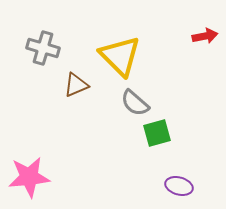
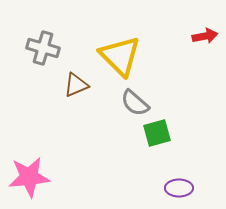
purple ellipse: moved 2 px down; rotated 16 degrees counterclockwise
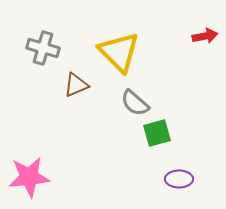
yellow triangle: moved 1 px left, 4 px up
purple ellipse: moved 9 px up
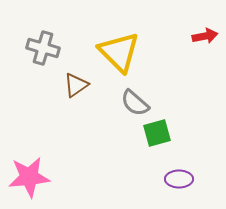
brown triangle: rotated 12 degrees counterclockwise
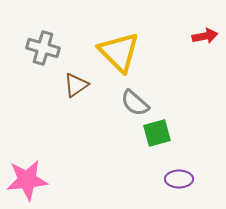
pink star: moved 2 px left, 3 px down
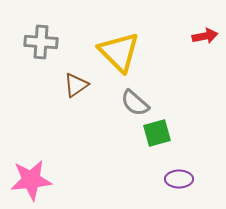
gray cross: moved 2 px left, 6 px up; rotated 12 degrees counterclockwise
pink star: moved 4 px right
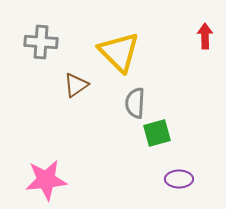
red arrow: rotated 80 degrees counterclockwise
gray semicircle: rotated 52 degrees clockwise
pink star: moved 15 px right
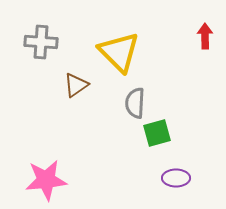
purple ellipse: moved 3 px left, 1 px up
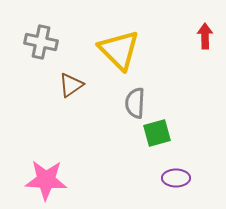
gray cross: rotated 8 degrees clockwise
yellow triangle: moved 2 px up
brown triangle: moved 5 px left
pink star: rotated 9 degrees clockwise
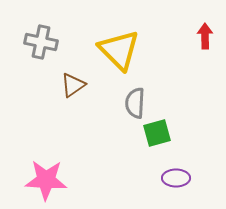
brown triangle: moved 2 px right
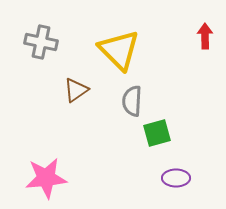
brown triangle: moved 3 px right, 5 px down
gray semicircle: moved 3 px left, 2 px up
pink star: moved 2 px up; rotated 9 degrees counterclockwise
